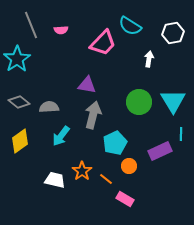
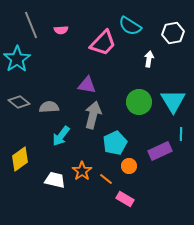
yellow diamond: moved 18 px down
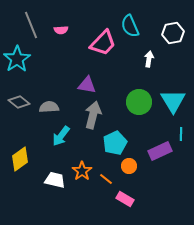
cyan semicircle: rotated 35 degrees clockwise
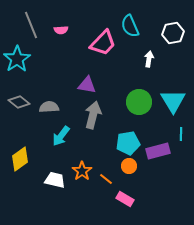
cyan pentagon: moved 13 px right; rotated 15 degrees clockwise
purple rectangle: moved 2 px left; rotated 10 degrees clockwise
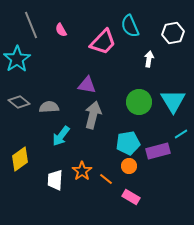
pink semicircle: rotated 64 degrees clockwise
pink trapezoid: moved 1 px up
cyan line: rotated 56 degrees clockwise
white trapezoid: rotated 100 degrees counterclockwise
pink rectangle: moved 6 px right, 2 px up
